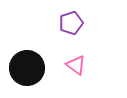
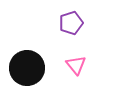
pink triangle: rotated 15 degrees clockwise
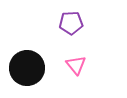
purple pentagon: rotated 15 degrees clockwise
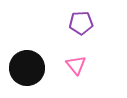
purple pentagon: moved 10 px right
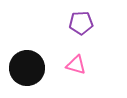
pink triangle: rotated 35 degrees counterclockwise
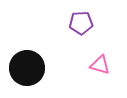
pink triangle: moved 24 px right
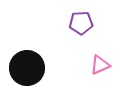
pink triangle: rotated 40 degrees counterclockwise
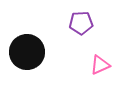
black circle: moved 16 px up
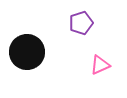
purple pentagon: rotated 15 degrees counterclockwise
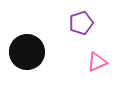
pink triangle: moved 3 px left, 3 px up
